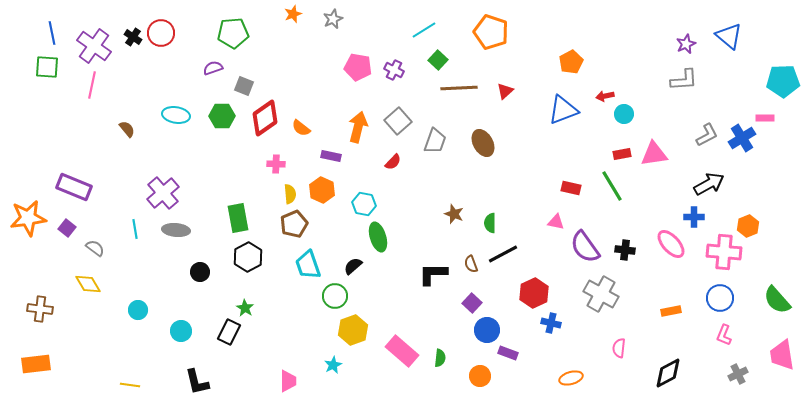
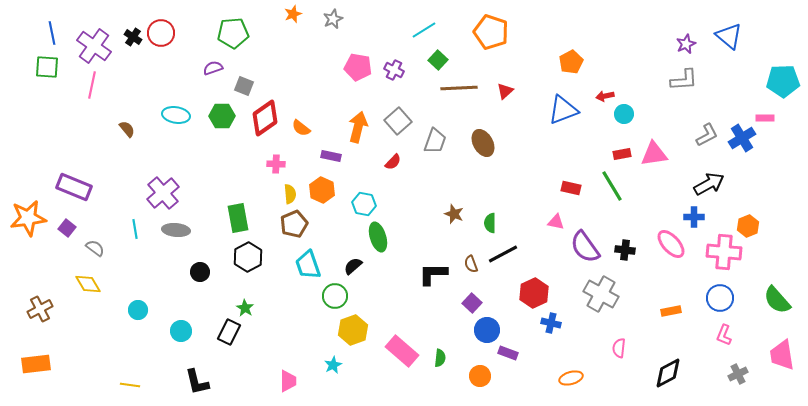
brown cross at (40, 309): rotated 35 degrees counterclockwise
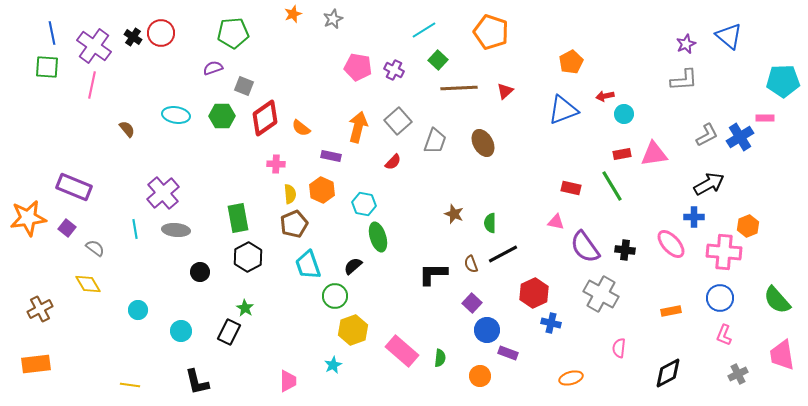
blue cross at (742, 138): moved 2 px left, 1 px up
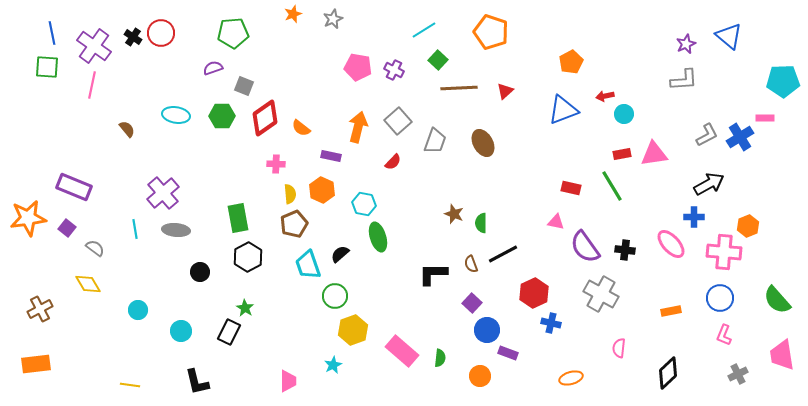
green semicircle at (490, 223): moved 9 px left
black semicircle at (353, 266): moved 13 px left, 12 px up
black diamond at (668, 373): rotated 16 degrees counterclockwise
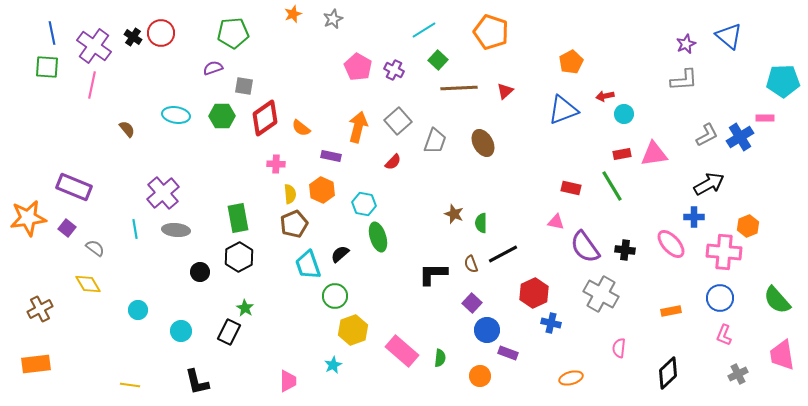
pink pentagon at (358, 67): rotated 20 degrees clockwise
gray square at (244, 86): rotated 12 degrees counterclockwise
black hexagon at (248, 257): moved 9 px left
